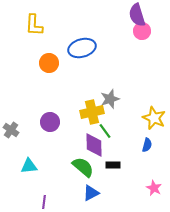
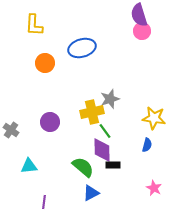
purple semicircle: moved 2 px right
orange circle: moved 4 px left
yellow star: rotated 15 degrees counterclockwise
purple diamond: moved 8 px right, 5 px down
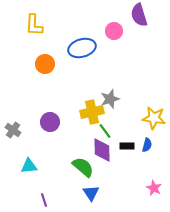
pink circle: moved 28 px left
orange circle: moved 1 px down
gray cross: moved 2 px right
black rectangle: moved 14 px right, 19 px up
blue triangle: rotated 36 degrees counterclockwise
purple line: moved 2 px up; rotated 24 degrees counterclockwise
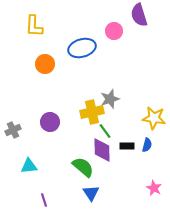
yellow L-shape: moved 1 px down
gray cross: rotated 28 degrees clockwise
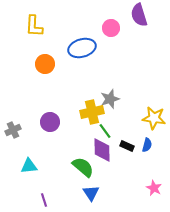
pink circle: moved 3 px left, 3 px up
black rectangle: rotated 24 degrees clockwise
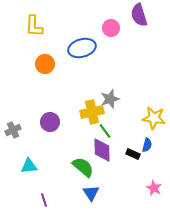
black rectangle: moved 6 px right, 8 px down
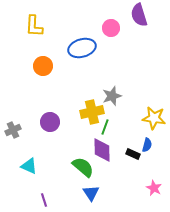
orange circle: moved 2 px left, 2 px down
gray star: moved 2 px right, 3 px up
green line: moved 4 px up; rotated 56 degrees clockwise
cyan triangle: rotated 30 degrees clockwise
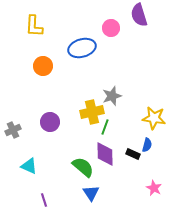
purple diamond: moved 3 px right, 4 px down
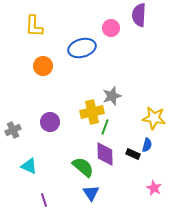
purple semicircle: rotated 20 degrees clockwise
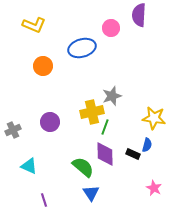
yellow L-shape: moved 1 px up; rotated 70 degrees counterclockwise
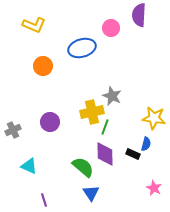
gray star: rotated 30 degrees counterclockwise
blue semicircle: moved 1 px left, 1 px up
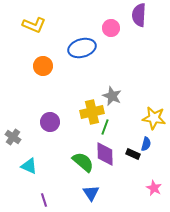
gray cross: moved 7 px down; rotated 28 degrees counterclockwise
green semicircle: moved 5 px up
